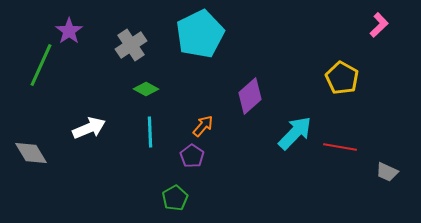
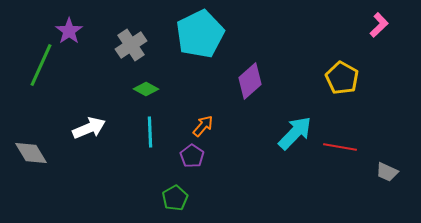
purple diamond: moved 15 px up
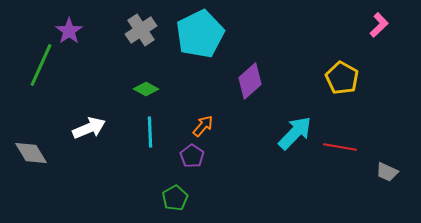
gray cross: moved 10 px right, 15 px up
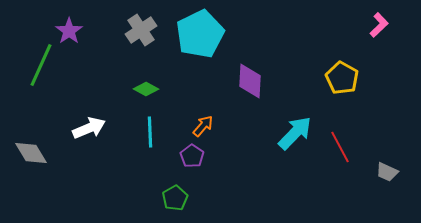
purple diamond: rotated 45 degrees counterclockwise
red line: rotated 52 degrees clockwise
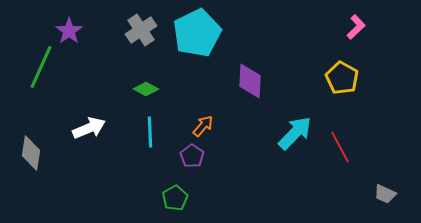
pink L-shape: moved 23 px left, 2 px down
cyan pentagon: moved 3 px left, 1 px up
green line: moved 2 px down
gray diamond: rotated 40 degrees clockwise
gray trapezoid: moved 2 px left, 22 px down
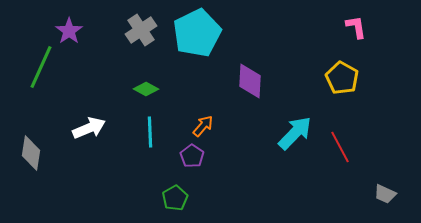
pink L-shape: rotated 55 degrees counterclockwise
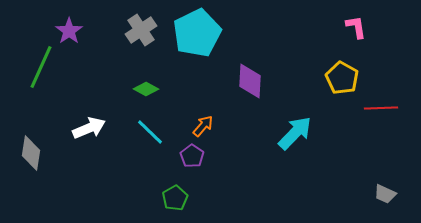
cyan line: rotated 44 degrees counterclockwise
red line: moved 41 px right, 39 px up; rotated 64 degrees counterclockwise
